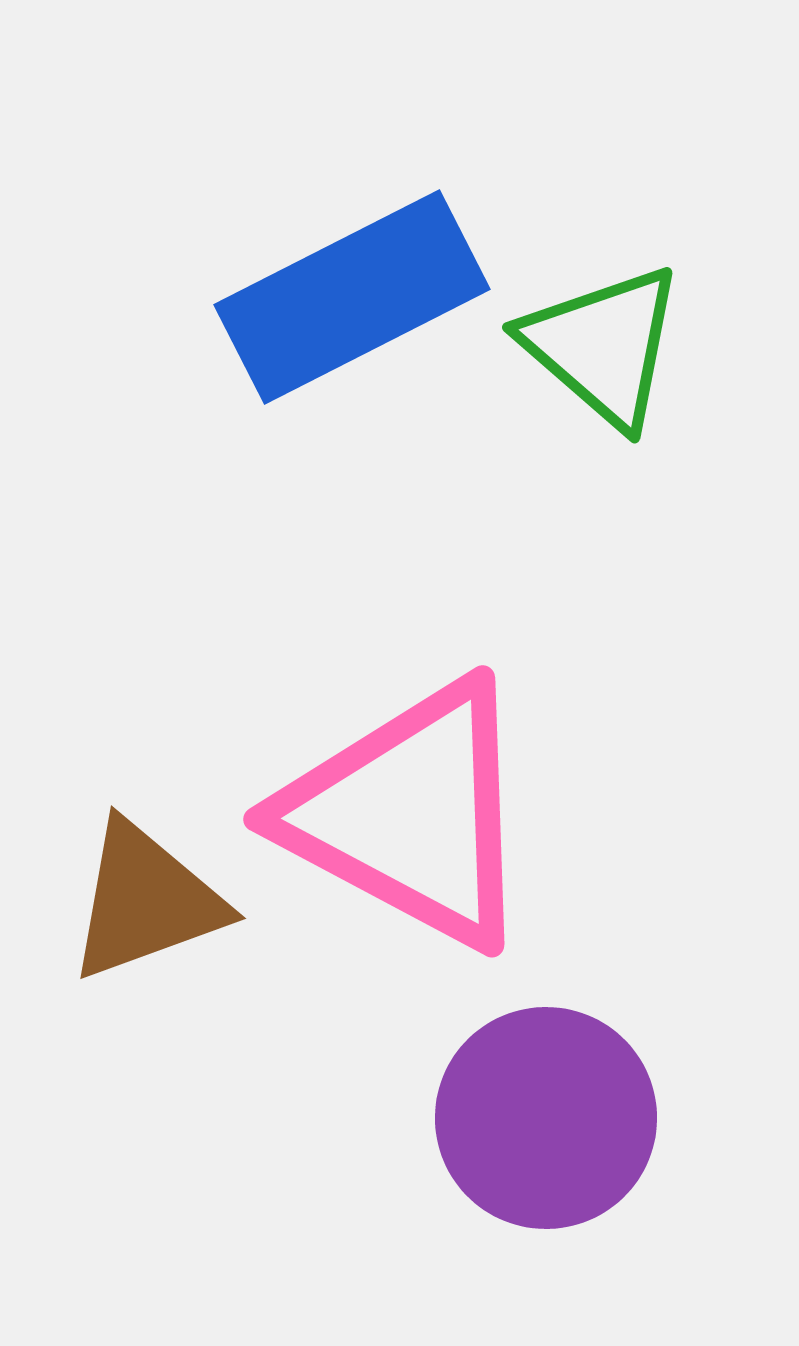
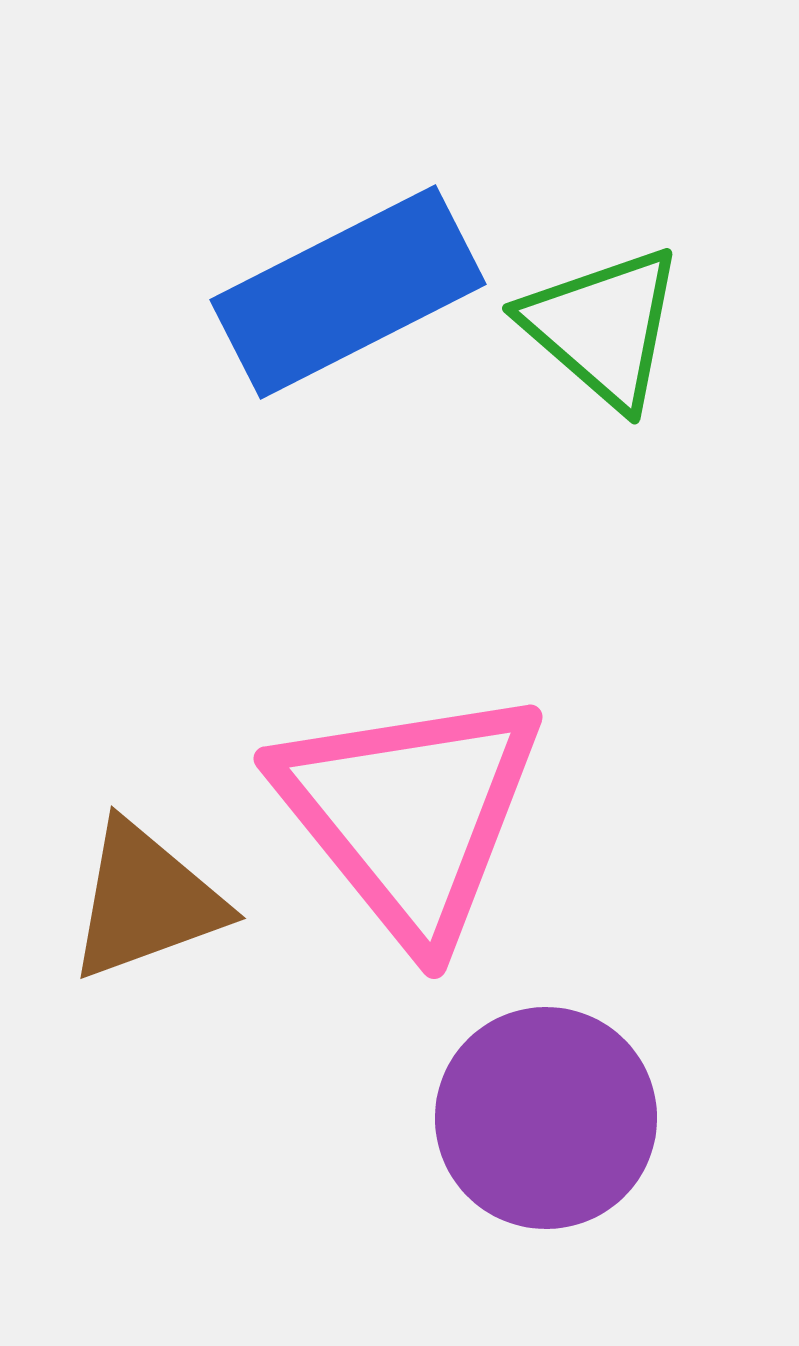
blue rectangle: moved 4 px left, 5 px up
green triangle: moved 19 px up
pink triangle: rotated 23 degrees clockwise
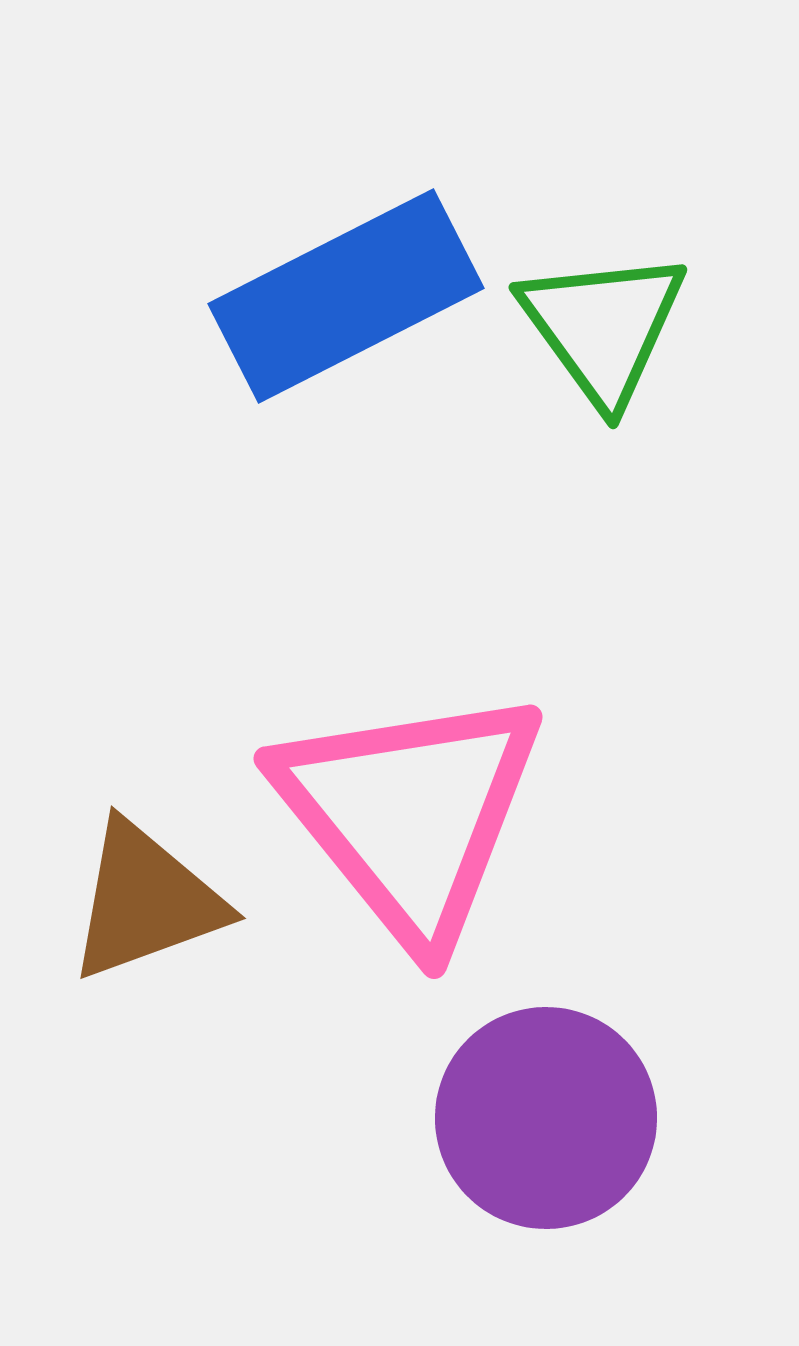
blue rectangle: moved 2 px left, 4 px down
green triangle: rotated 13 degrees clockwise
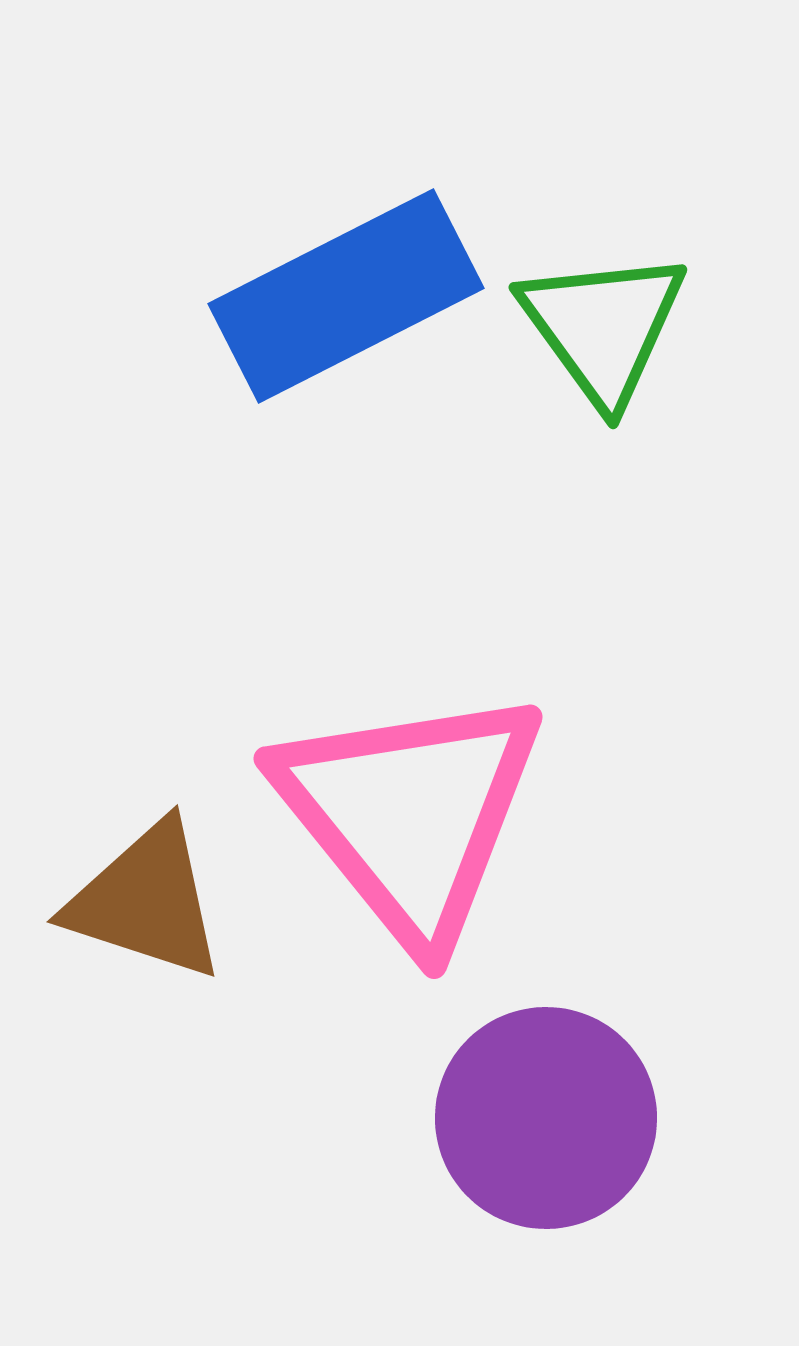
brown triangle: rotated 38 degrees clockwise
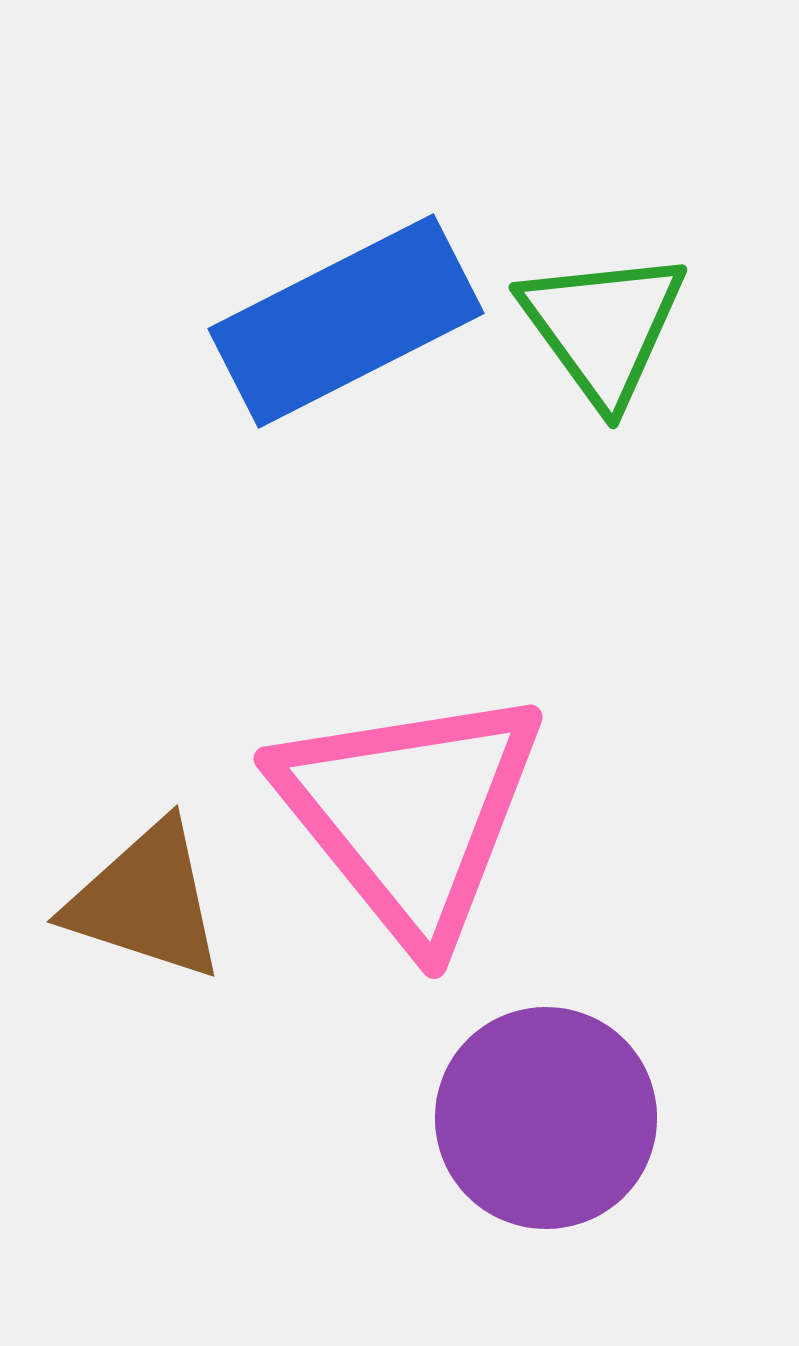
blue rectangle: moved 25 px down
